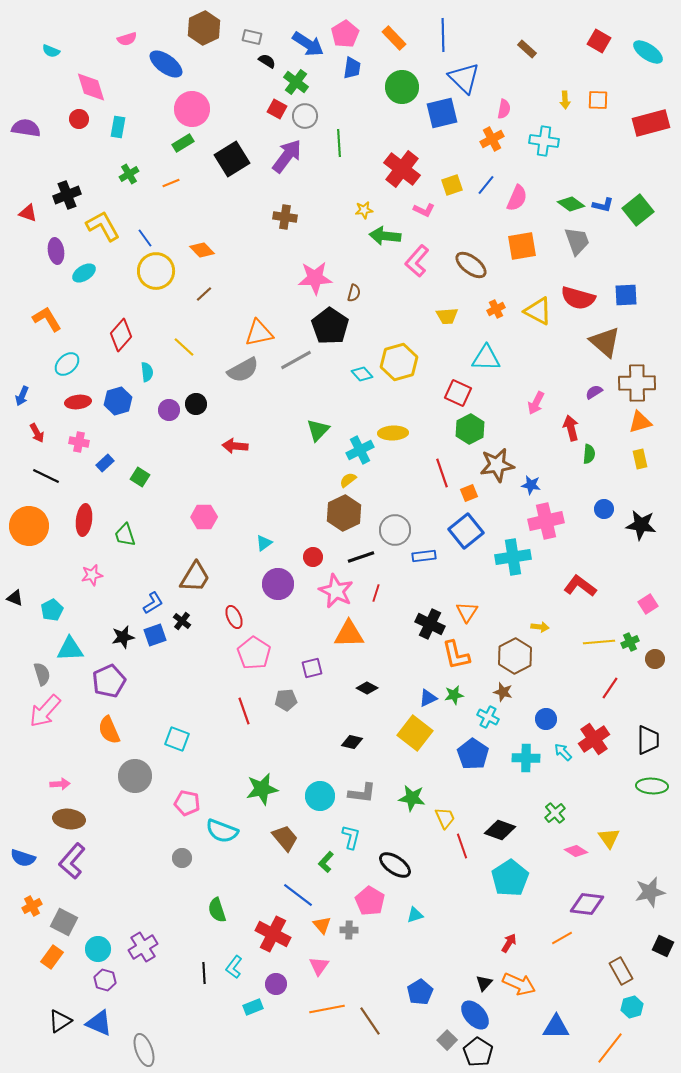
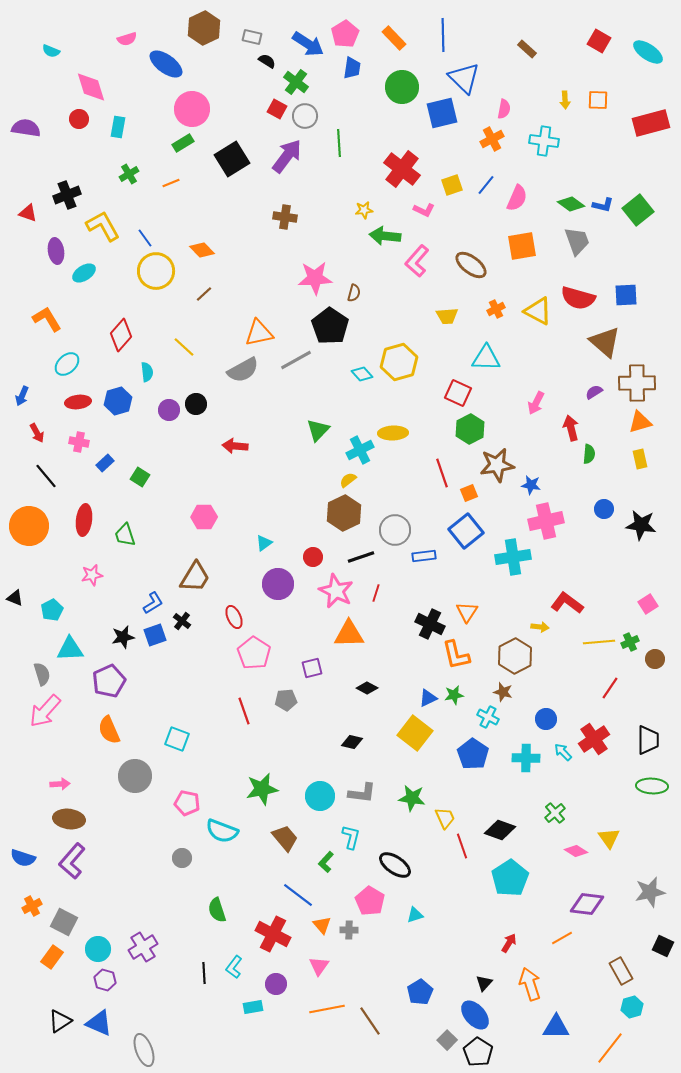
black line at (46, 476): rotated 24 degrees clockwise
red L-shape at (580, 586): moved 13 px left, 17 px down
orange arrow at (519, 984): moved 11 px right; rotated 132 degrees counterclockwise
cyan rectangle at (253, 1007): rotated 12 degrees clockwise
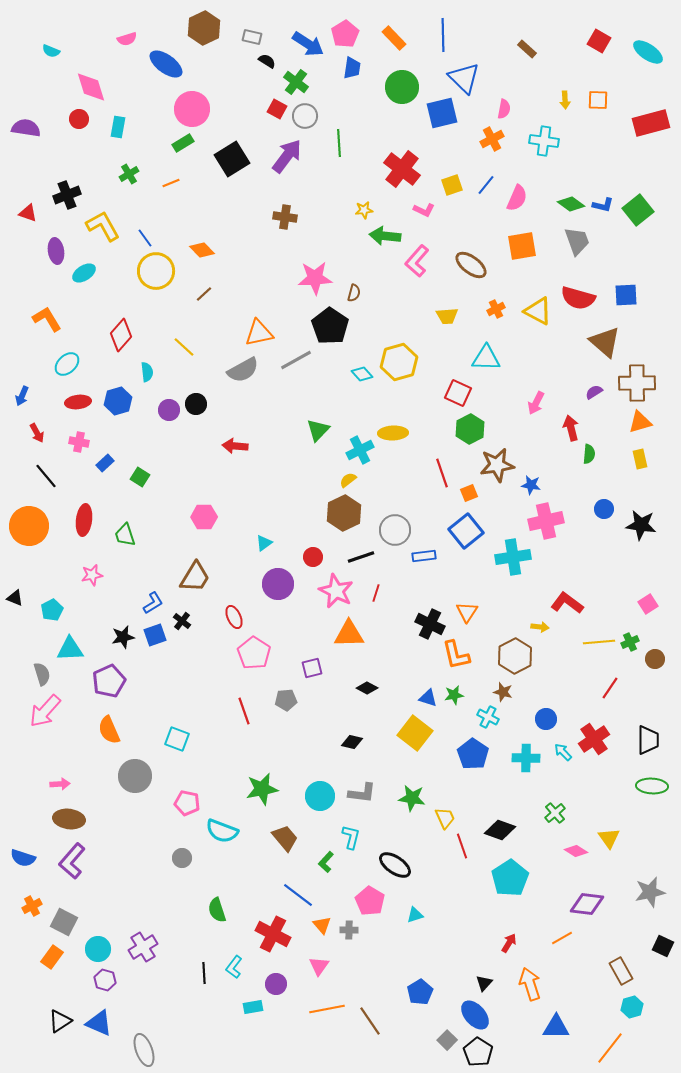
blue triangle at (428, 698): rotated 42 degrees clockwise
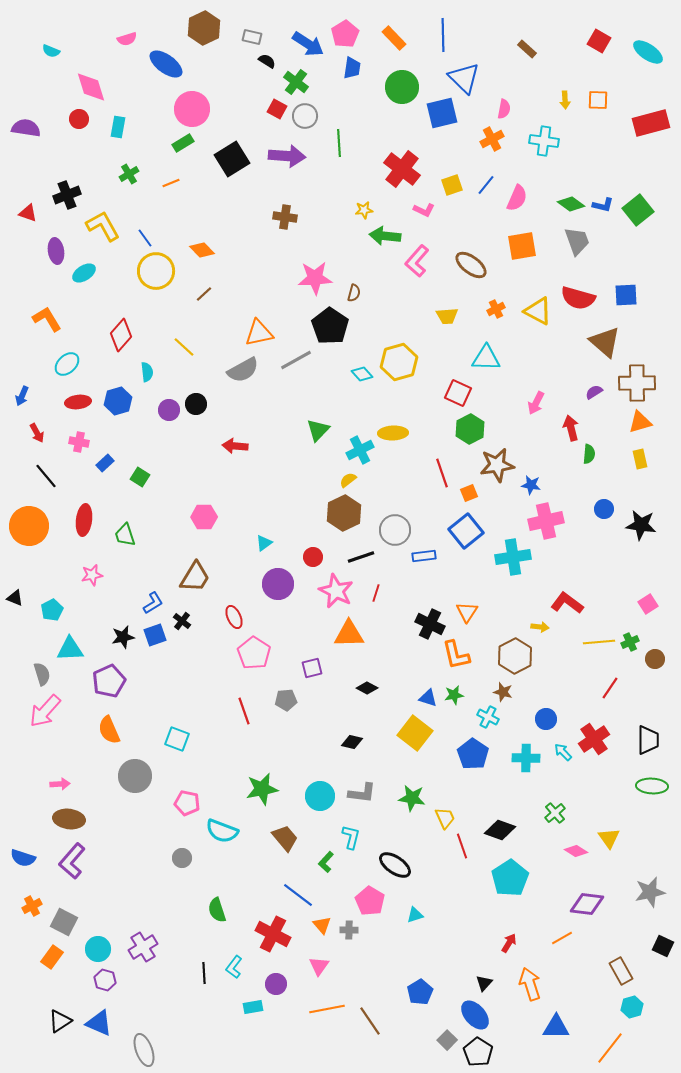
purple arrow at (287, 156): rotated 57 degrees clockwise
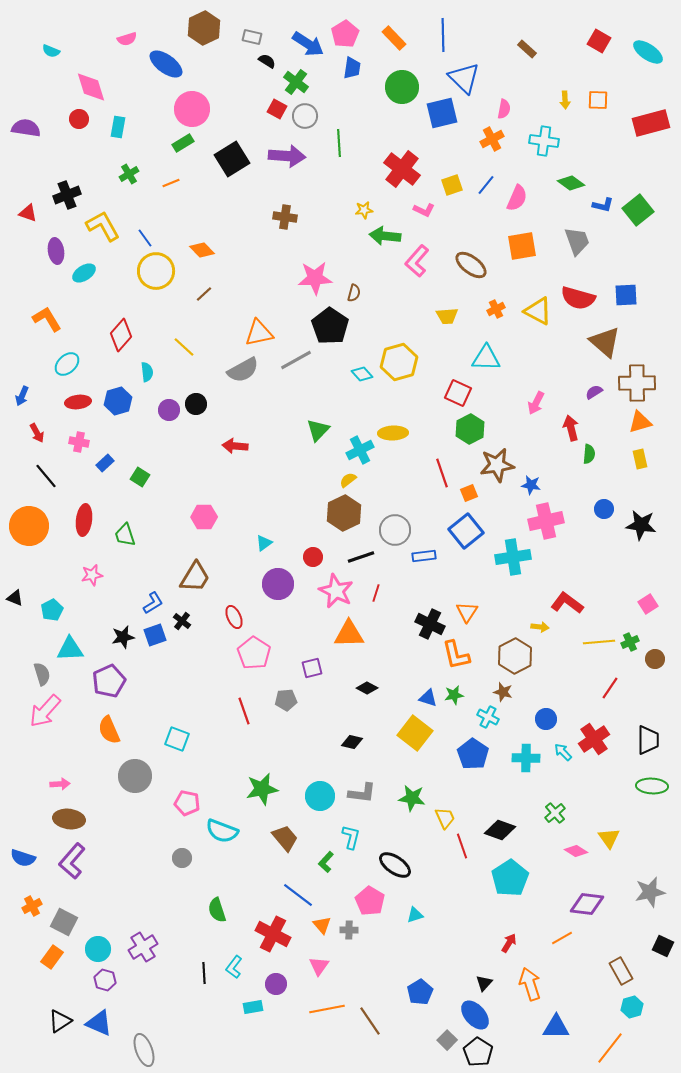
green diamond at (571, 204): moved 21 px up
